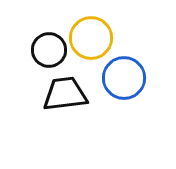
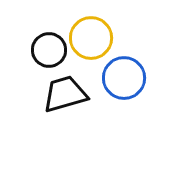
black trapezoid: rotated 9 degrees counterclockwise
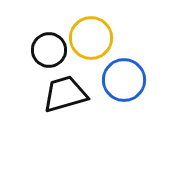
blue circle: moved 2 px down
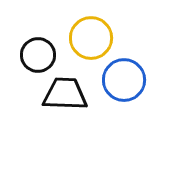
black circle: moved 11 px left, 5 px down
black trapezoid: rotated 18 degrees clockwise
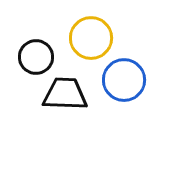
black circle: moved 2 px left, 2 px down
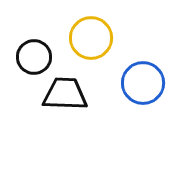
black circle: moved 2 px left
blue circle: moved 19 px right, 3 px down
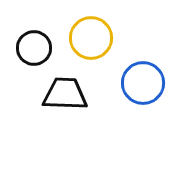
black circle: moved 9 px up
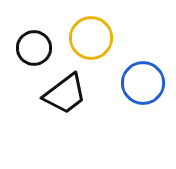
black trapezoid: rotated 141 degrees clockwise
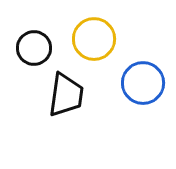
yellow circle: moved 3 px right, 1 px down
black trapezoid: moved 1 px right, 1 px down; rotated 45 degrees counterclockwise
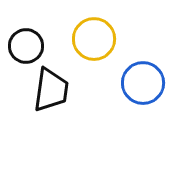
black circle: moved 8 px left, 2 px up
black trapezoid: moved 15 px left, 5 px up
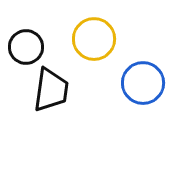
black circle: moved 1 px down
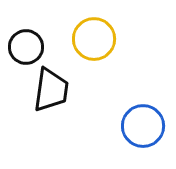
blue circle: moved 43 px down
